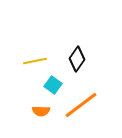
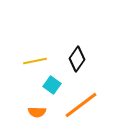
cyan square: moved 1 px left
orange semicircle: moved 4 px left, 1 px down
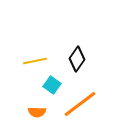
orange line: moved 1 px left, 1 px up
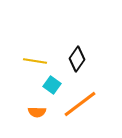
yellow line: rotated 20 degrees clockwise
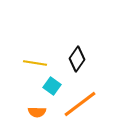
yellow line: moved 2 px down
cyan square: moved 1 px down
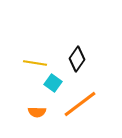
cyan square: moved 1 px right, 3 px up
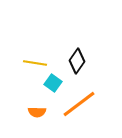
black diamond: moved 2 px down
orange line: moved 1 px left
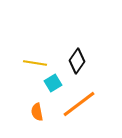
cyan square: rotated 24 degrees clockwise
orange semicircle: rotated 78 degrees clockwise
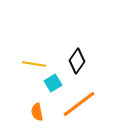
yellow line: moved 1 px left, 1 px down
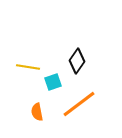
yellow line: moved 6 px left, 3 px down
cyan square: moved 1 px up; rotated 12 degrees clockwise
